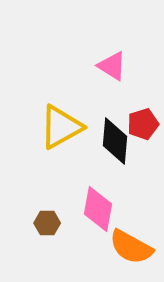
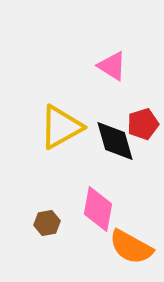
black diamond: rotated 21 degrees counterclockwise
brown hexagon: rotated 10 degrees counterclockwise
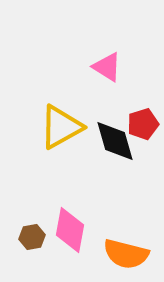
pink triangle: moved 5 px left, 1 px down
pink diamond: moved 28 px left, 21 px down
brown hexagon: moved 15 px left, 14 px down
orange semicircle: moved 5 px left, 7 px down; rotated 15 degrees counterclockwise
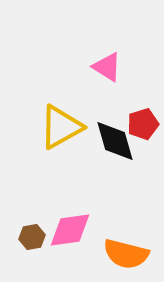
pink diamond: rotated 72 degrees clockwise
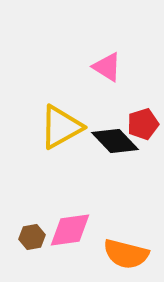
black diamond: rotated 27 degrees counterclockwise
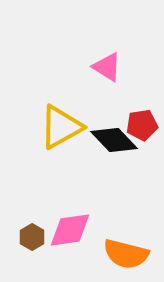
red pentagon: moved 1 px left, 1 px down; rotated 8 degrees clockwise
black diamond: moved 1 px left, 1 px up
brown hexagon: rotated 20 degrees counterclockwise
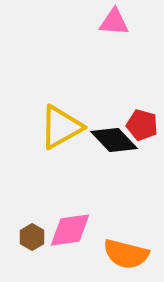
pink triangle: moved 7 px right, 45 px up; rotated 28 degrees counterclockwise
red pentagon: rotated 24 degrees clockwise
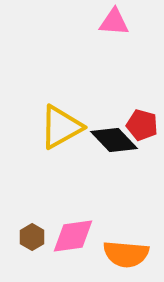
pink diamond: moved 3 px right, 6 px down
orange semicircle: rotated 9 degrees counterclockwise
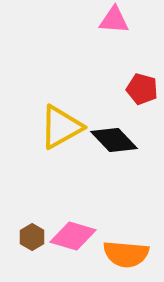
pink triangle: moved 2 px up
red pentagon: moved 36 px up
pink diamond: rotated 24 degrees clockwise
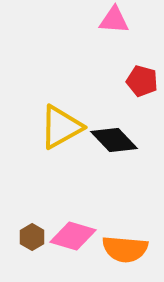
red pentagon: moved 8 px up
orange semicircle: moved 1 px left, 5 px up
